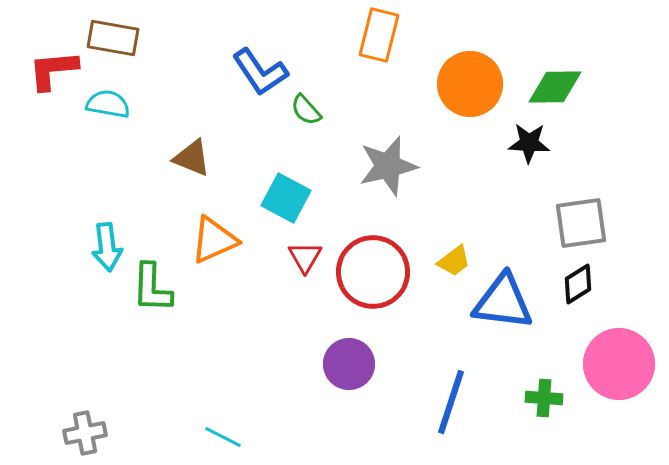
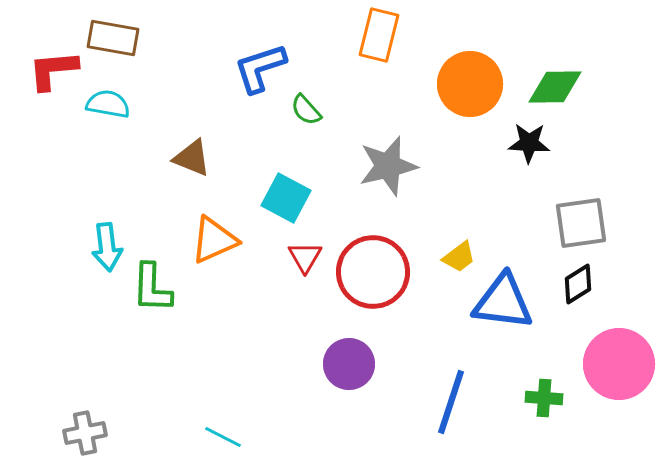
blue L-shape: moved 4 px up; rotated 106 degrees clockwise
yellow trapezoid: moved 5 px right, 4 px up
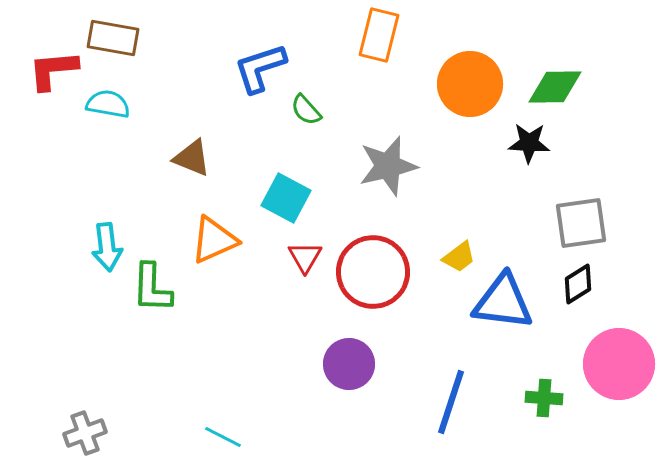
gray cross: rotated 9 degrees counterclockwise
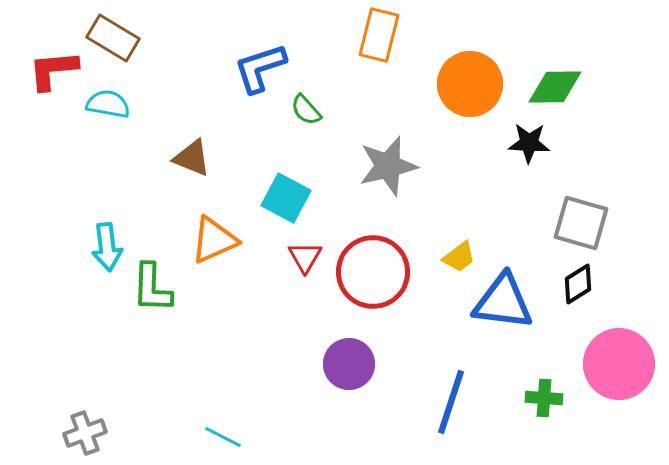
brown rectangle: rotated 21 degrees clockwise
gray square: rotated 24 degrees clockwise
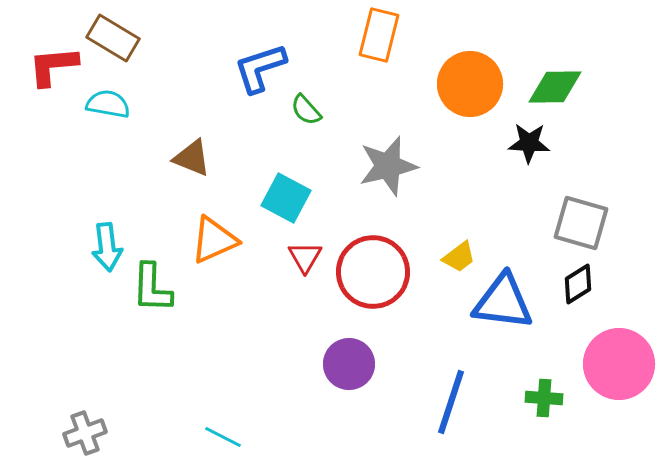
red L-shape: moved 4 px up
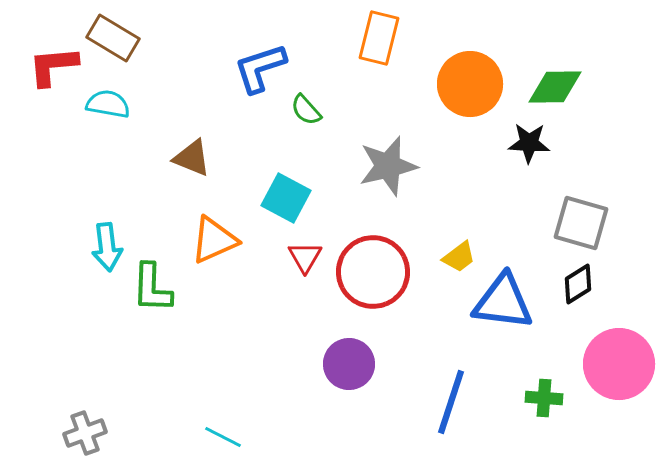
orange rectangle: moved 3 px down
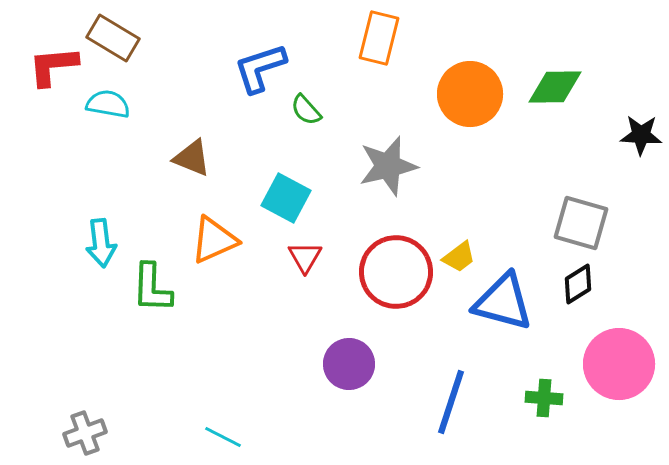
orange circle: moved 10 px down
black star: moved 112 px right, 8 px up
cyan arrow: moved 6 px left, 4 px up
red circle: moved 23 px right
blue triangle: rotated 8 degrees clockwise
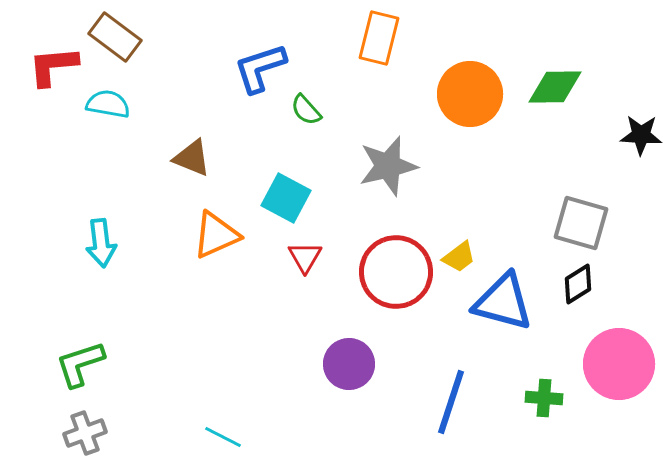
brown rectangle: moved 2 px right, 1 px up; rotated 6 degrees clockwise
orange triangle: moved 2 px right, 5 px up
green L-shape: moved 72 px left, 76 px down; rotated 70 degrees clockwise
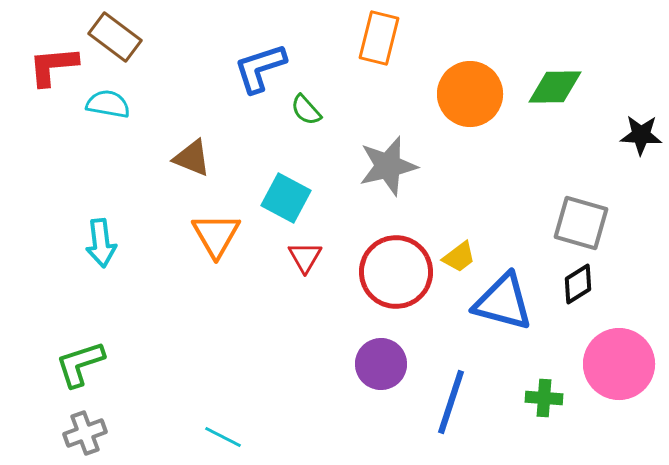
orange triangle: rotated 36 degrees counterclockwise
purple circle: moved 32 px right
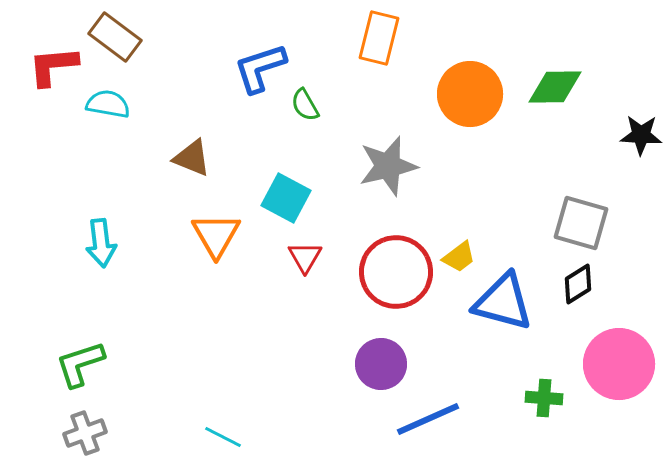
green semicircle: moved 1 px left, 5 px up; rotated 12 degrees clockwise
blue line: moved 23 px left, 17 px down; rotated 48 degrees clockwise
